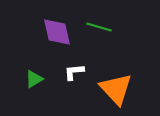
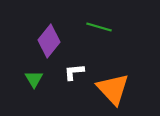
purple diamond: moved 8 px left, 9 px down; rotated 52 degrees clockwise
green triangle: rotated 30 degrees counterclockwise
orange triangle: moved 3 px left
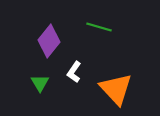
white L-shape: rotated 50 degrees counterclockwise
green triangle: moved 6 px right, 4 px down
orange triangle: moved 3 px right
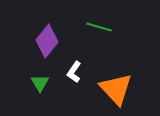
purple diamond: moved 2 px left
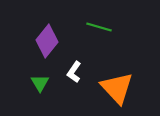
orange triangle: moved 1 px right, 1 px up
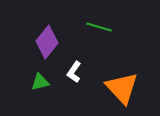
purple diamond: moved 1 px down
green triangle: moved 1 px up; rotated 48 degrees clockwise
orange triangle: moved 5 px right
